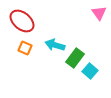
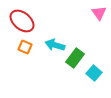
orange square: moved 1 px up
cyan square: moved 4 px right, 2 px down
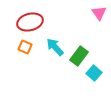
red ellipse: moved 8 px right, 1 px down; rotated 55 degrees counterclockwise
cyan arrow: moved 2 px down; rotated 30 degrees clockwise
green rectangle: moved 4 px right, 2 px up
